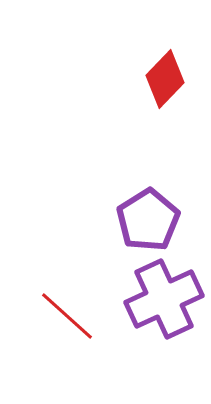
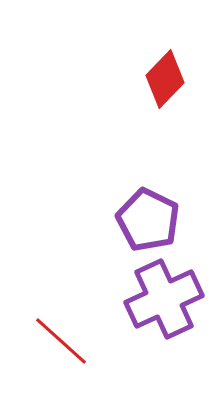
purple pentagon: rotated 14 degrees counterclockwise
red line: moved 6 px left, 25 px down
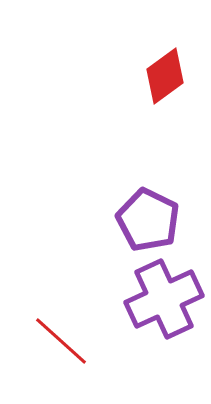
red diamond: moved 3 px up; rotated 10 degrees clockwise
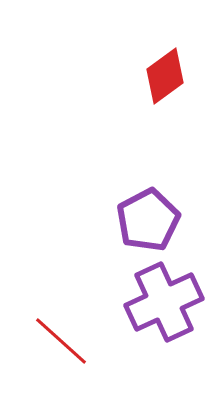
purple pentagon: rotated 18 degrees clockwise
purple cross: moved 3 px down
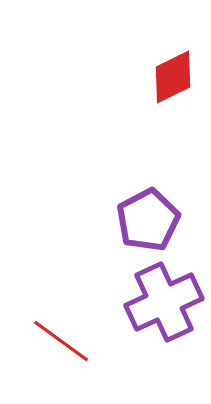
red diamond: moved 8 px right, 1 px down; rotated 10 degrees clockwise
red line: rotated 6 degrees counterclockwise
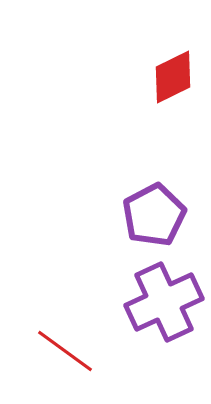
purple pentagon: moved 6 px right, 5 px up
red line: moved 4 px right, 10 px down
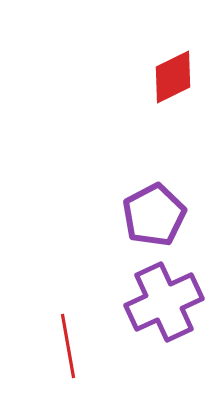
red line: moved 3 px right, 5 px up; rotated 44 degrees clockwise
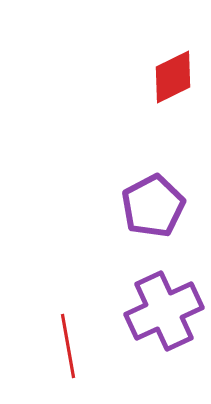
purple pentagon: moved 1 px left, 9 px up
purple cross: moved 9 px down
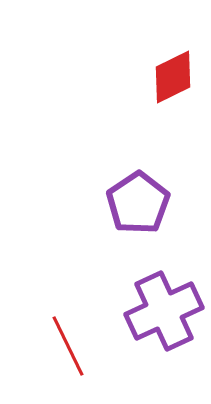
purple pentagon: moved 15 px left, 3 px up; rotated 6 degrees counterclockwise
red line: rotated 16 degrees counterclockwise
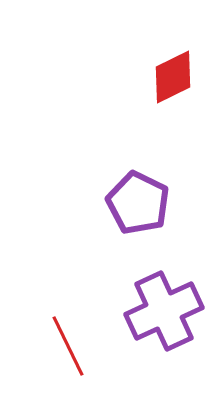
purple pentagon: rotated 12 degrees counterclockwise
